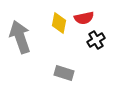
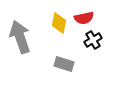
black cross: moved 3 px left
gray rectangle: moved 9 px up
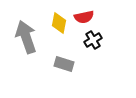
red semicircle: moved 1 px up
gray arrow: moved 6 px right
